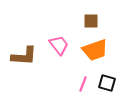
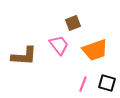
brown square: moved 18 px left, 2 px down; rotated 21 degrees counterclockwise
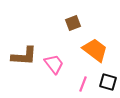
pink trapezoid: moved 5 px left, 19 px down
orange trapezoid: rotated 124 degrees counterclockwise
black square: moved 1 px right, 1 px up
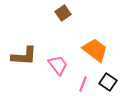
brown square: moved 10 px left, 10 px up; rotated 14 degrees counterclockwise
pink trapezoid: moved 4 px right, 1 px down
black square: rotated 18 degrees clockwise
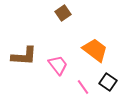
pink line: moved 3 px down; rotated 56 degrees counterclockwise
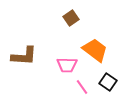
brown square: moved 8 px right, 5 px down
pink trapezoid: moved 9 px right; rotated 130 degrees clockwise
pink line: moved 1 px left
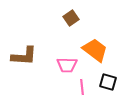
black square: rotated 18 degrees counterclockwise
pink line: rotated 28 degrees clockwise
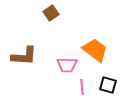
brown square: moved 20 px left, 5 px up
black square: moved 3 px down
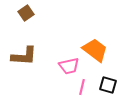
brown square: moved 25 px left
pink trapezoid: moved 2 px right, 1 px down; rotated 15 degrees counterclockwise
pink line: rotated 21 degrees clockwise
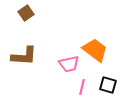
pink trapezoid: moved 2 px up
